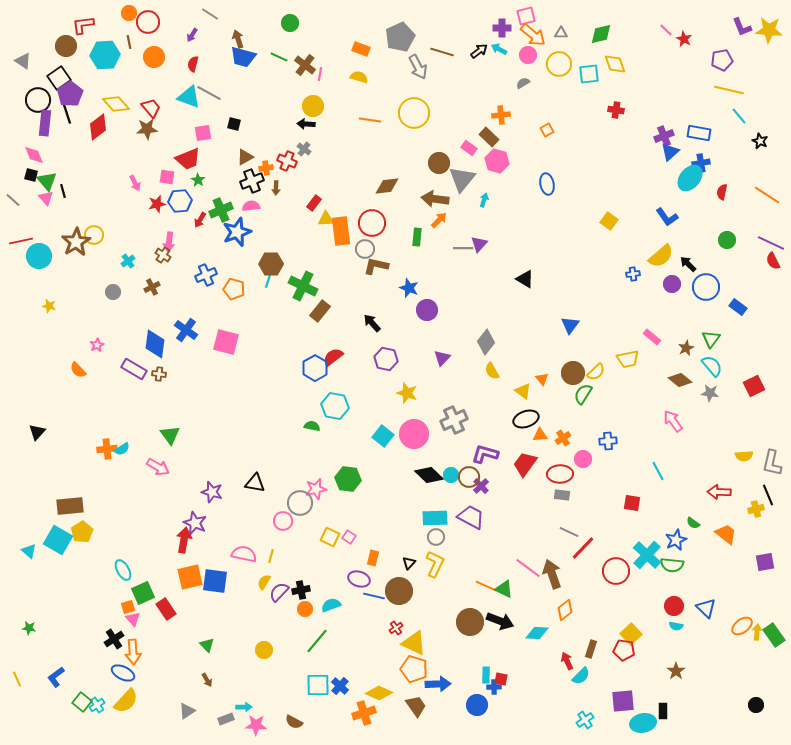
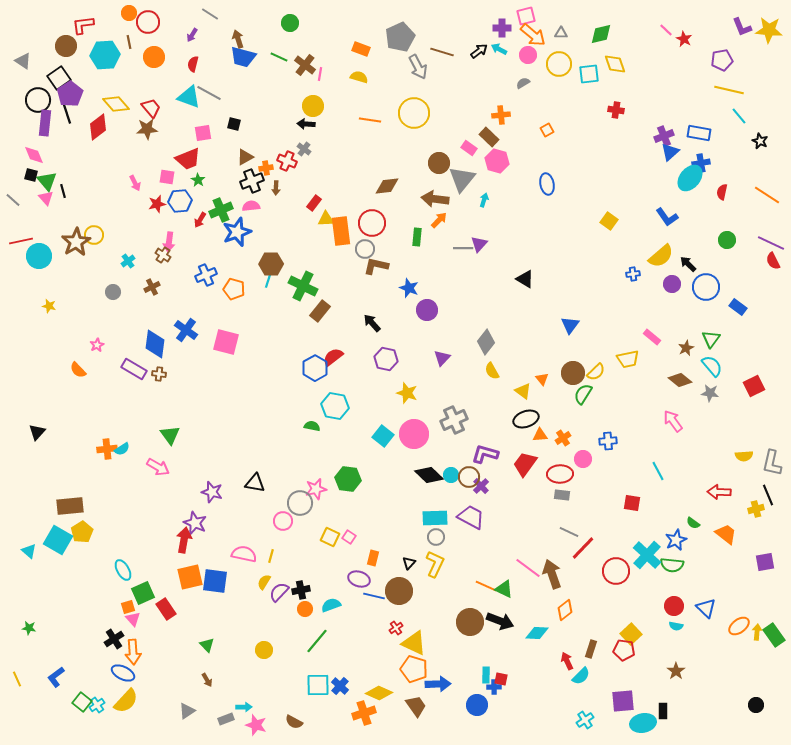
orange ellipse at (742, 626): moved 3 px left
pink star at (256, 725): rotated 15 degrees clockwise
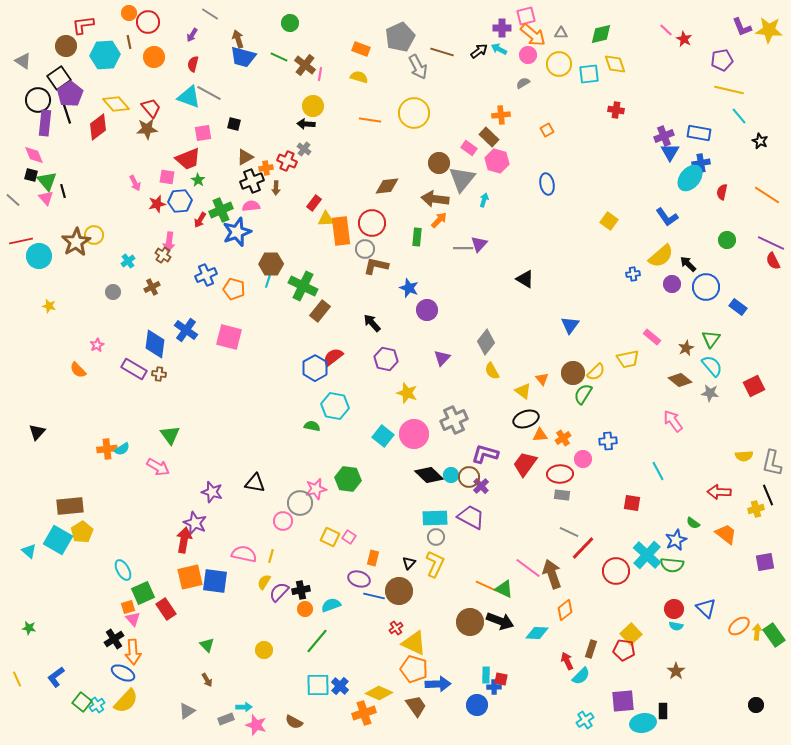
blue triangle at (670, 152): rotated 18 degrees counterclockwise
pink square at (226, 342): moved 3 px right, 5 px up
red circle at (674, 606): moved 3 px down
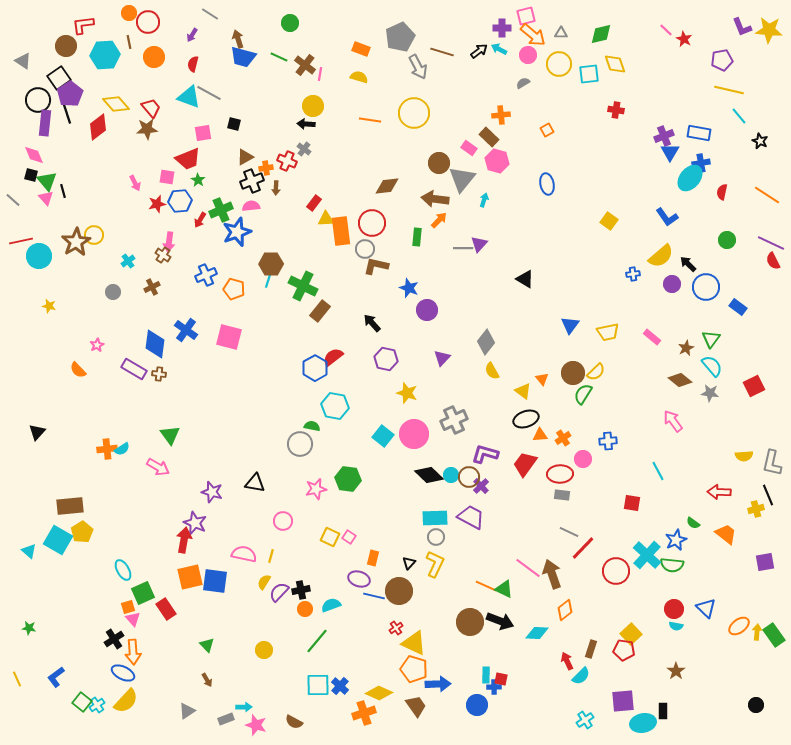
yellow trapezoid at (628, 359): moved 20 px left, 27 px up
gray circle at (300, 503): moved 59 px up
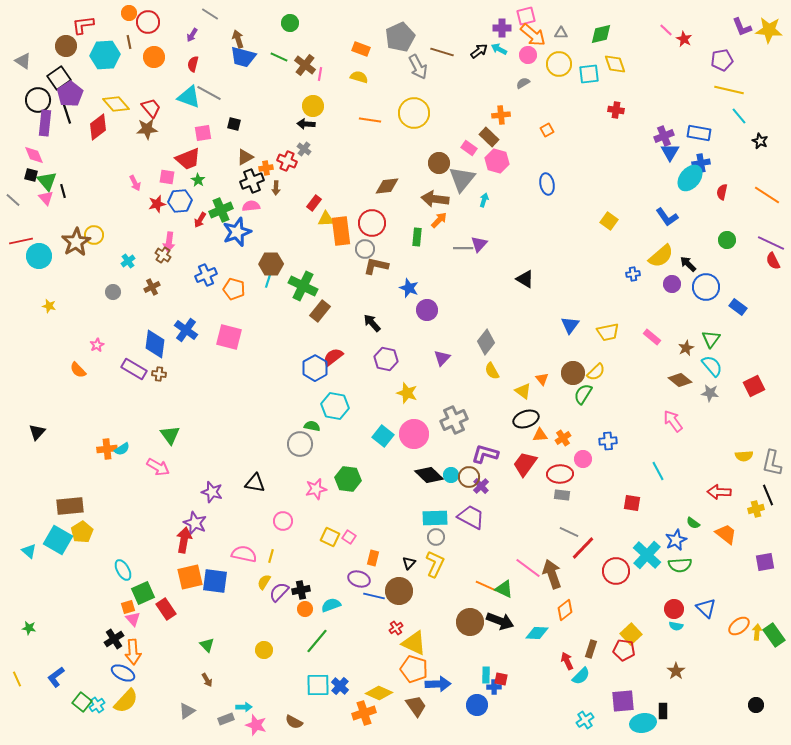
green semicircle at (672, 565): moved 8 px right; rotated 10 degrees counterclockwise
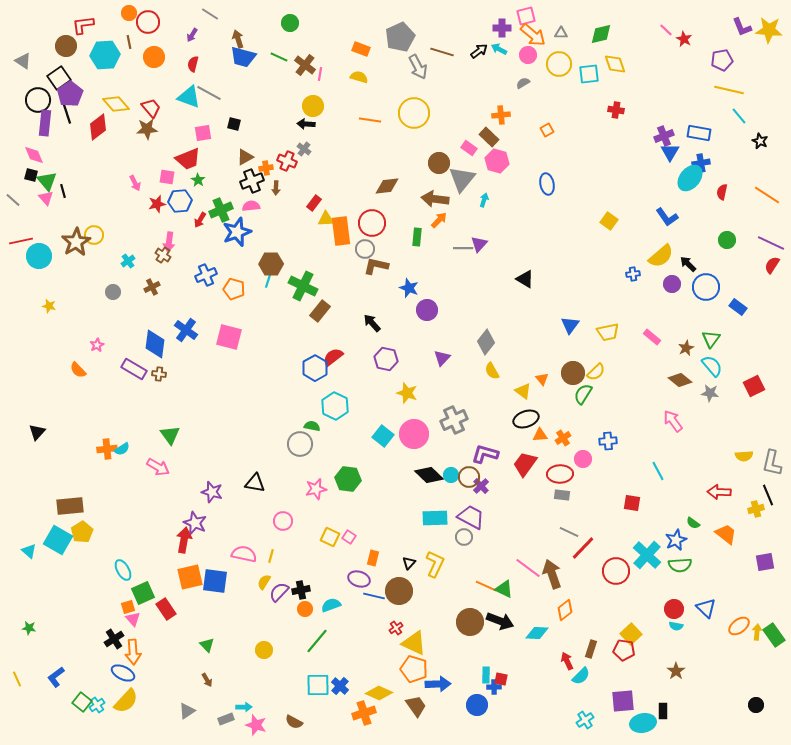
red semicircle at (773, 261): moved 1 px left, 4 px down; rotated 60 degrees clockwise
cyan hexagon at (335, 406): rotated 16 degrees clockwise
gray circle at (436, 537): moved 28 px right
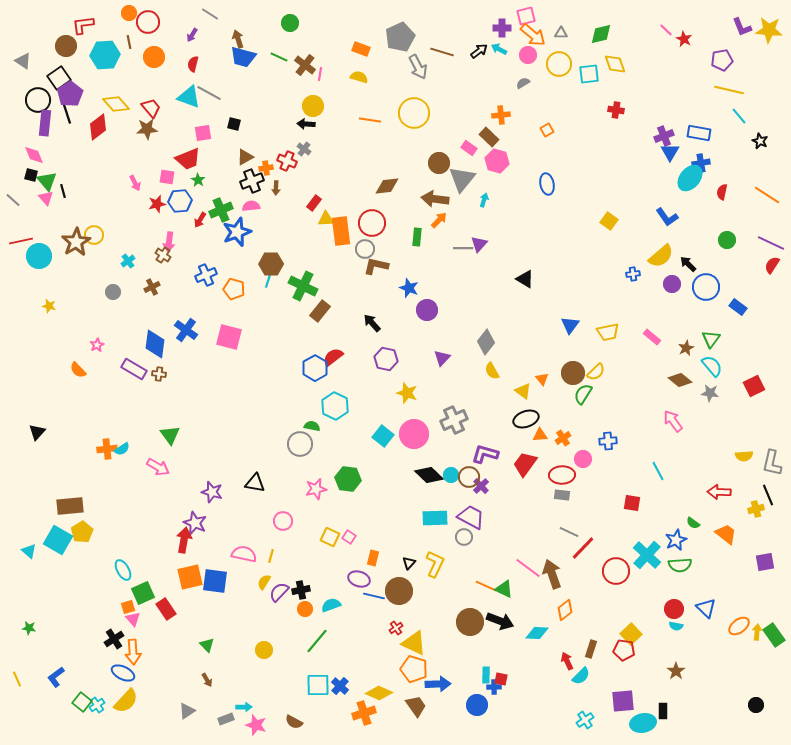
red ellipse at (560, 474): moved 2 px right, 1 px down
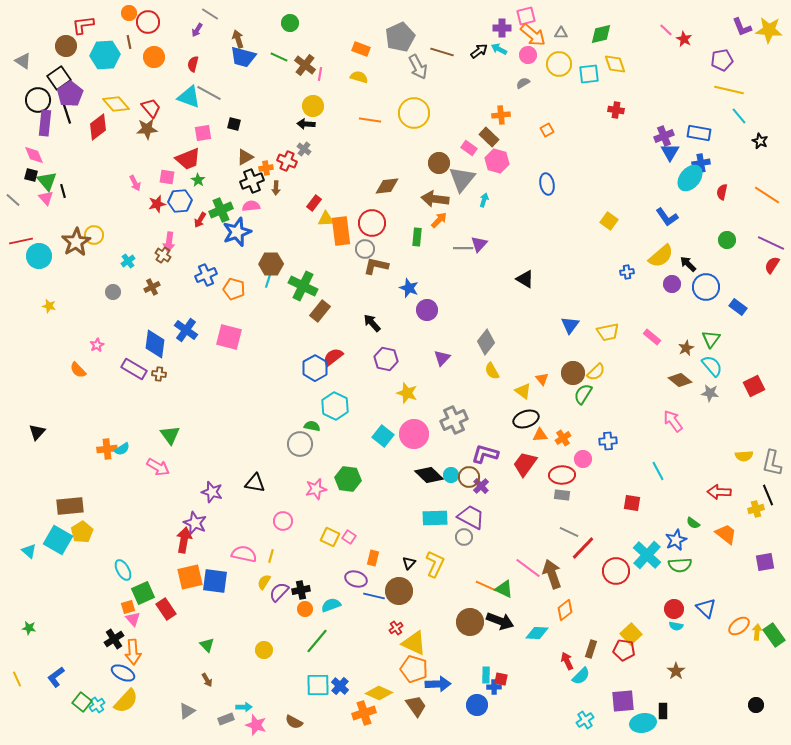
purple arrow at (192, 35): moved 5 px right, 5 px up
blue cross at (633, 274): moved 6 px left, 2 px up
purple ellipse at (359, 579): moved 3 px left
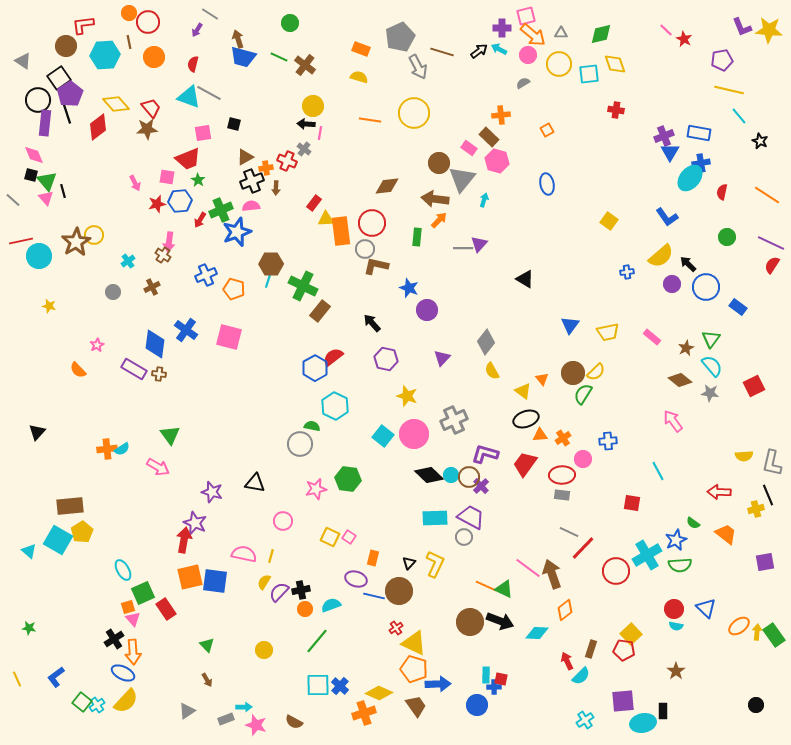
pink line at (320, 74): moved 59 px down
green circle at (727, 240): moved 3 px up
yellow star at (407, 393): moved 3 px down
cyan cross at (647, 555): rotated 16 degrees clockwise
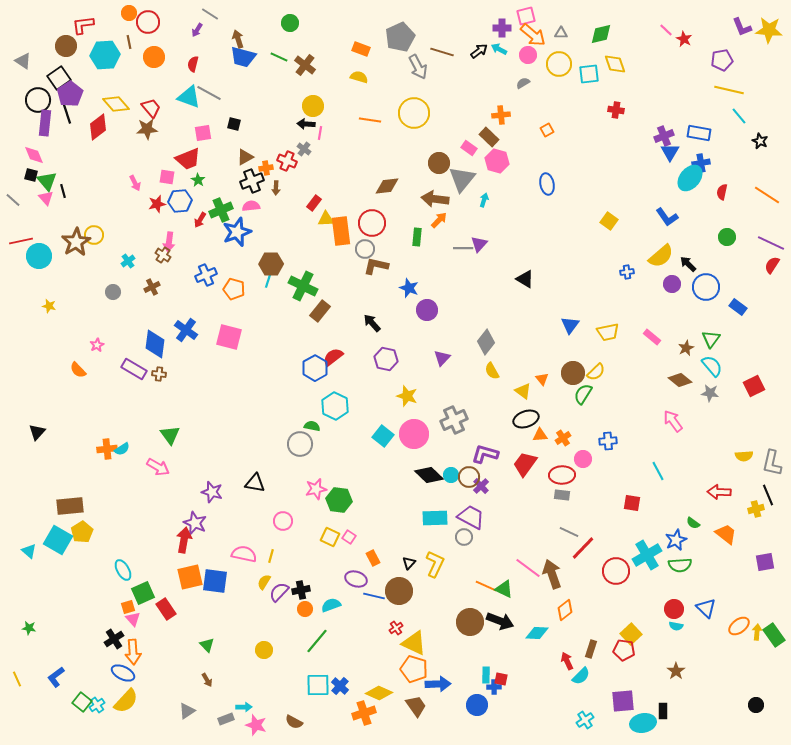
green hexagon at (348, 479): moved 9 px left, 21 px down
orange rectangle at (373, 558): rotated 42 degrees counterclockwise
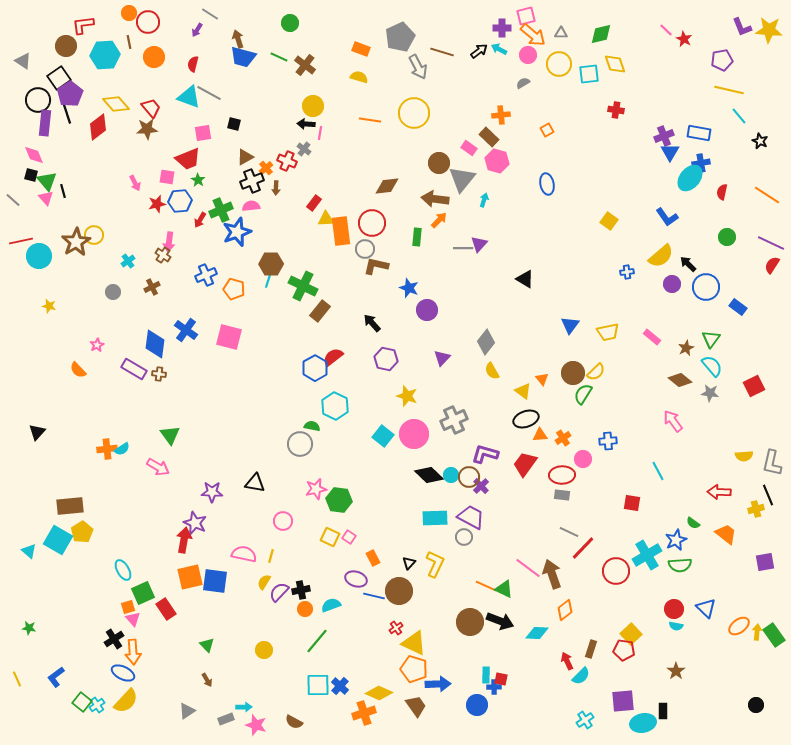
orange cross at (266, 168): rotated 32 degrees counterclockwise
purple star at (212, 492): rotated 15 degrees counterclockwise
